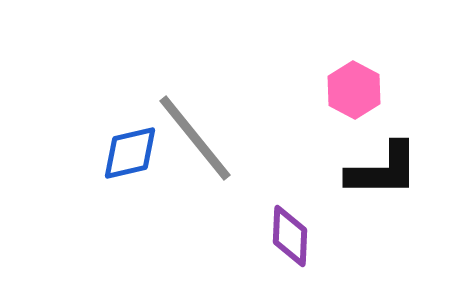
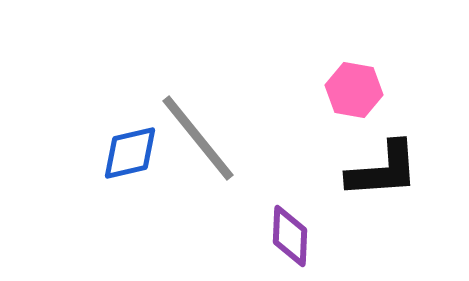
pink hexagon: rotated 18 degrees counterclockwise
gray line: moved 3 px right
black L-shape: rotated 4 degrees counterclockwise
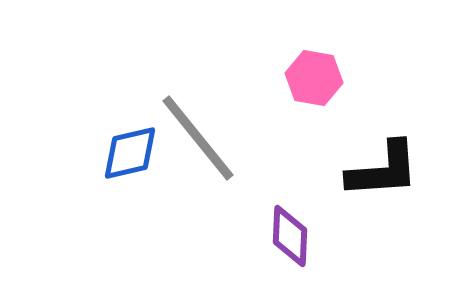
pink hexagon: moved 40 px left, 12 px up
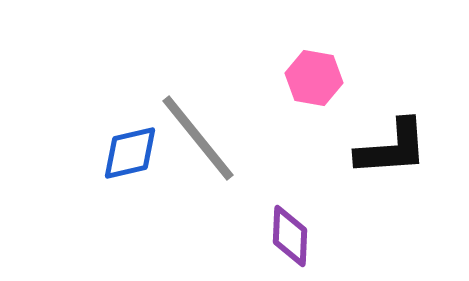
black L-shape: moved 9 px right, 22 px up
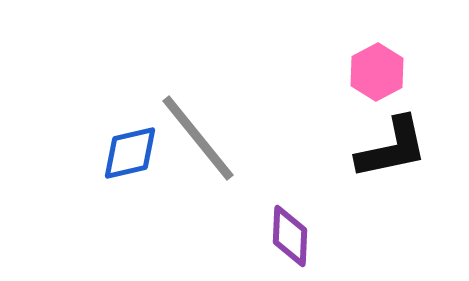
pink hexagon: moved 63 px right, 6 px up; rotated 22 degrees clockwise
black L-shape: rotated 8 degrees counterclockwise
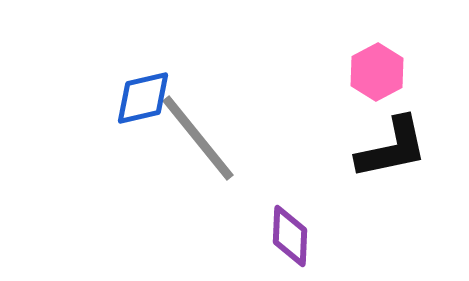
blue diamond: moved 13 px right, 55 px up
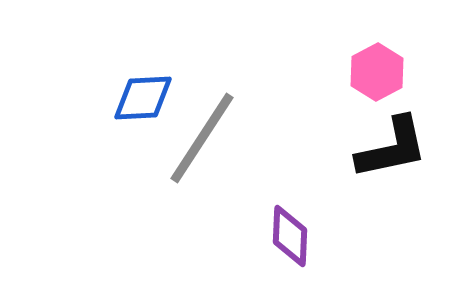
blue diamond: rotated 10 degrees clockwise
gray line: moved 4 px right; rotated 72 degrees clockwise
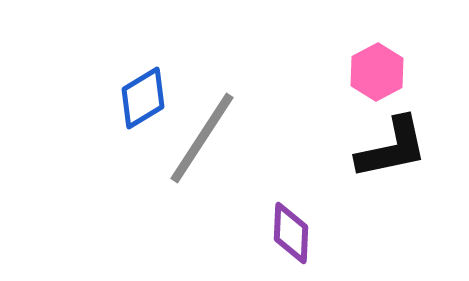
blue diamond: rotated 28 degrees counterclockwise
purple diamond: moved 1 px right, 3 px up
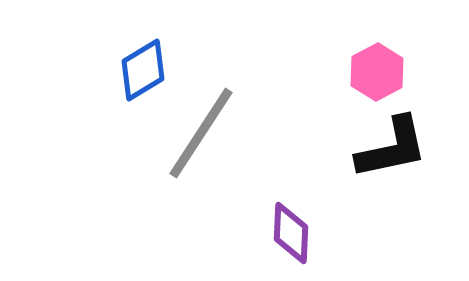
blue diamond: moved 28 px up
gray line: moved 1 px left, 5 px up
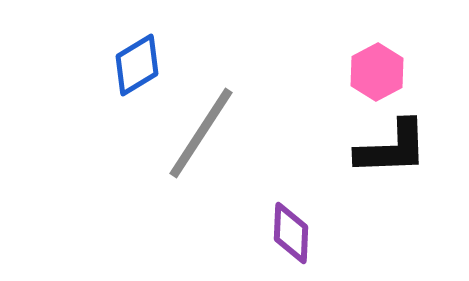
blue diamond: moved 6 px left, 5 px up
black L-shape: rotated 10 degrees clockwise
